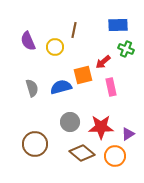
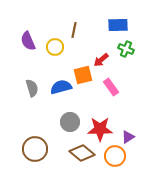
red arrow: moved 2 px left, 2 px up
pink rectangle: rotated 24 degrees counterclockwise
red star: moved 1 px left, 2 px down
purple triangle: moved 3 px down
brown circle: moved 5 px down
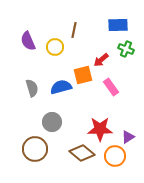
gray circle: moved 18 px left
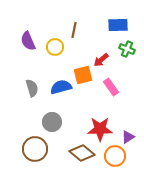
green cross: moved 1 px right
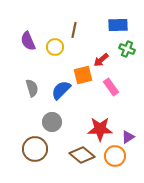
blue semicircle: moved 3 px down; rotated 30 degrees counterclockwise
brown diamond: moved 2 px down
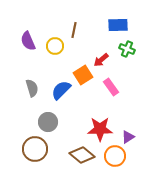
yellow circle: moved 1 px up
orange square: rotated 18 degrees counterclockwise
gray circle: moved 4 px left
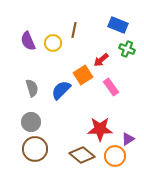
blue rectangle: rotated 24 degrees clockwise
yellow circle: moved 2 px left, 3 px up
gray circle: moved 17 px left
purple triangle: moved 2 px down
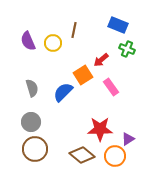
blue semicircle: moved 2 px right, 2 px down
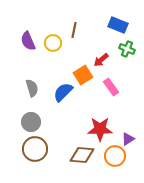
brown diamond: rotated 35 degrees counterclockwise
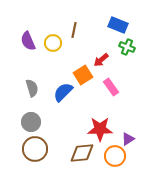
green cross: moved 2 px up
brown diamond: moved 2 px up; rotated 10 degrees counterclockwise
